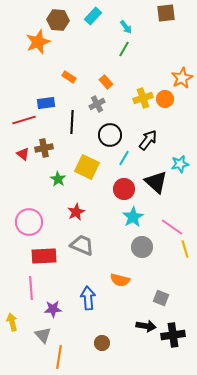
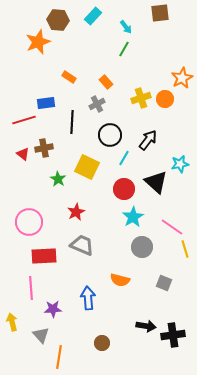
brown square at (166, 13): moved 6 px left
yellow cross at (143, 98): moved 2 px left
gray square at (161, 298): moved 3 px right, 15 px up
gray triangle at (43, 335): moved 2 px left
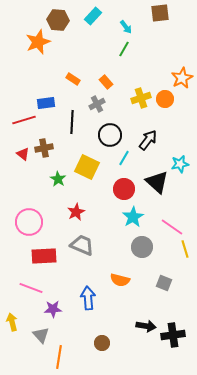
orange rectangle at (69, 77): moved 4 px right, 2 px down
black triangle at (156, 182): moved 1 px right
pink line at (31, 288): rotated 65 degrees counterclockwise
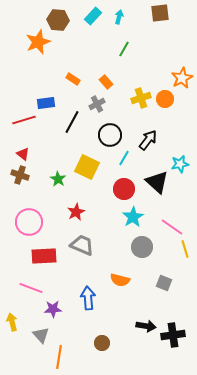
cyan arrow at (126, 27): moved 7 px left, 10 px up; rotated 128 degrees counterclockwise
black line at (72, 122): rotated 25 degrees clockwise
brown cross at (44, 148): moved 24 px left, 27 px down; rotated 30 degrees clockwise
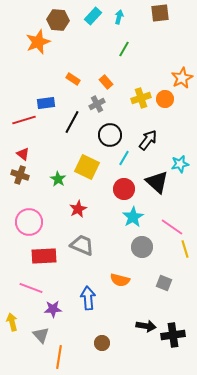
red star at (76, 212): moved 2 px right, 3 px up
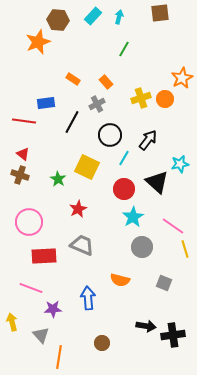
red line at (24, 120): moved 1 px down; rotated 25 degrees clockwise
pink line at (172, 227): moved 1 px right, 1 px up
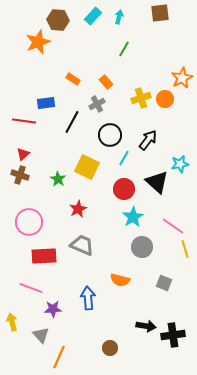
red triangle at (23, 154): rotated 40 degrees clockwise
brown circle at (102, 343): moved 8 px right, 5 px down
orange line at (59, 357): rotated 15 degrees clockwise
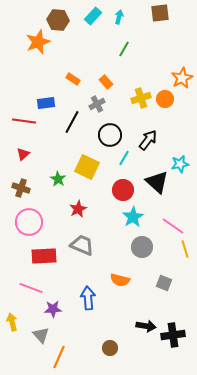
brown cross at (20, 175): moved 1 px right, 13 px down
red circle at (124, 189): moved 1 px left, 1 px down
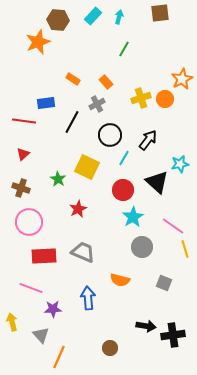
orange star at (182, 78): moved 1 px down
gray trapezoid at (82, 245): moved 1 px right, 7 px down
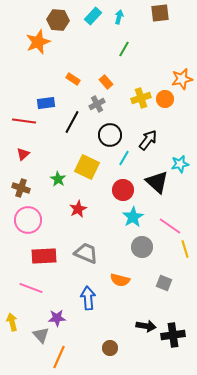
orange star at (182, 79): rotated 15 degrees clockwise
pink circle at (29, 222): moved 1 px left, 2 px up
pink line at (173, 226): moved 3 px left
gray trapezoid at (83, 252): moved 3 px right, 1 px down
purple star at (53, 309): moved 4 px right, 9 px down
